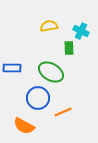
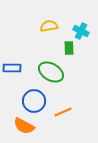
blue circle: moved 4 px left, 3 px down
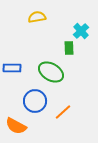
yellow semicircle: moved 12 px left, 9 px up
cyan cross: rotated 21 degrees clockwise
blue circle: moved 1 px right
orange line: rotated 18 degrees counterclockwise
orange semicircle: moved 8 px left
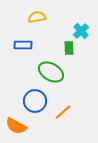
blue rectangle: moved 11 px right, 23 px up
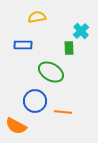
orange line: rotated 48 degrees clockwise
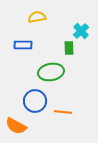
green ellipse: rotated 40 degrees counterclockwise
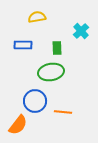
green rectangle: moved 12 px left
orange semicircle: moved 2 px right, 1 px up; rotated 80 degrees counterclockwise
